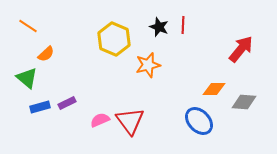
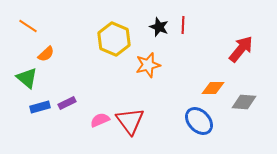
orange diamond: moved 1 px left, 1 px up
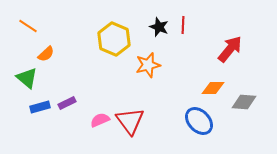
red arrow: moved 11 px left
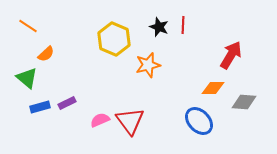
red arrow: moved 1 px right, 6 px down; rotated 8 degrees counterclockwise
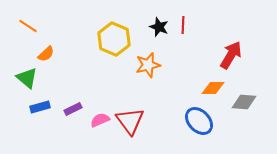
purple rectangle: moved 6 px right, 6 px down
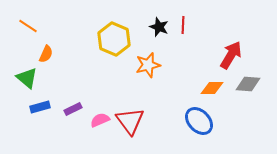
orange semicircle: rotated 24 degrees counterclockwise
orange diamond: moved 1 px left
gray diamond: moved 4 px right, 18 px up
